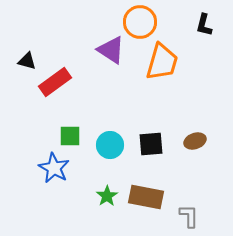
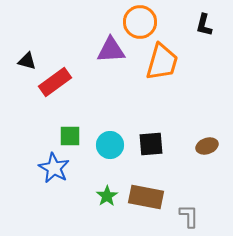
purple triangle: rotated 36 degrees counterclockwise
brown ellipse: moved 12 px right, 5 px down
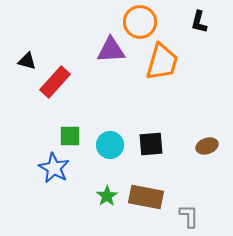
black L-shape: moved 5 px left, 3 px up
red rectangle: rotated 12 degrees counterclockwise
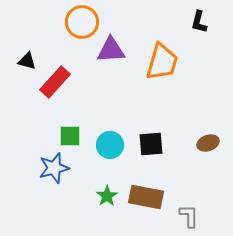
orange circle: moved 58 px left
brown ellipse: moved 1 px right, 3 px up
blue star: rotated 28 degrees clockwise
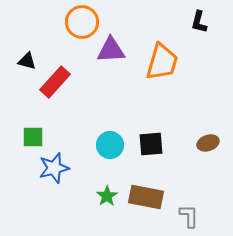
green square: moved 37 px left, 1 px down
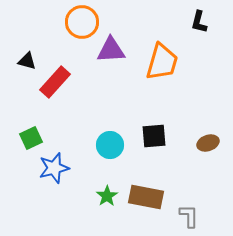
green square: moved 2 px left, 1 px down; rotated 25 degrees counterclockwise
black square: moved 3 px right, 8 px up
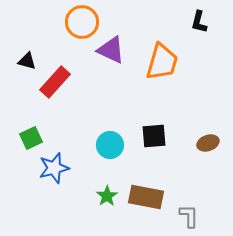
purple triangle: rotated 28 degrees clockwise
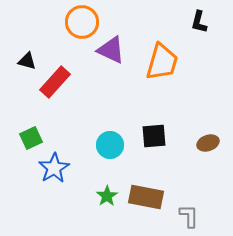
blue star: rotated 16 degrees counterclockwise
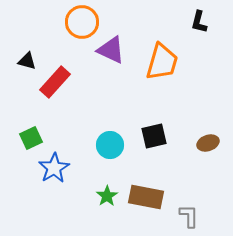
black square: rotated 8 degrees counterclockwise
